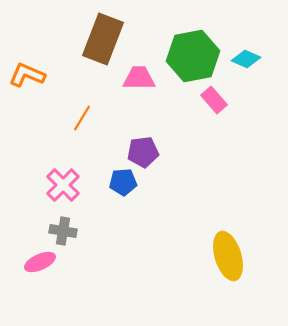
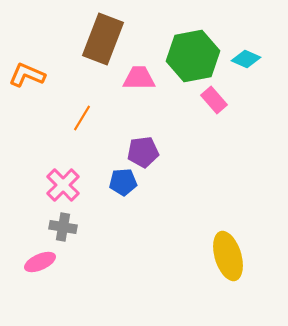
gray cross: moved 4 px up
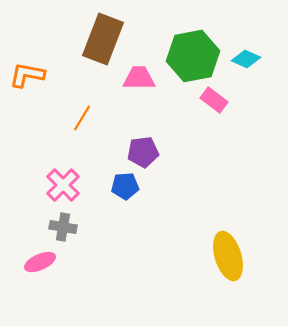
orange L-shape: rotated 12 degrees counterclockwise
pink rectangle: rotated 12 degrees counterclockwise
blue pentagon: moved 2 px right, 4 px down
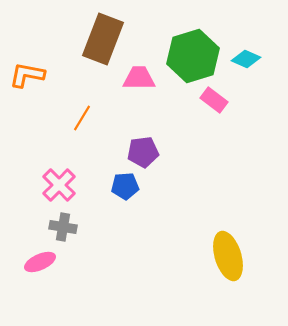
green hexagon: rotated 6 degrees counterclockwise
pink cross: moved 4 px left
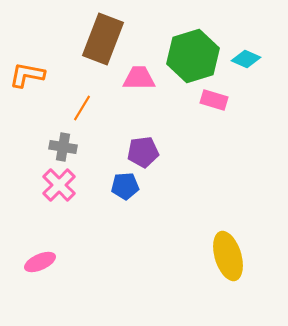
pink rectangle: rotated 20 degrees counterclockwise
orange line: moved 10 px up
gray cross: moved 80 px up
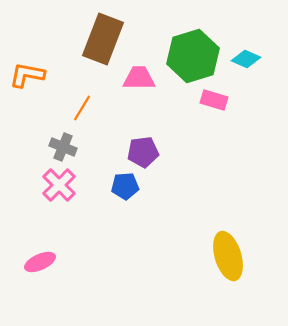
gray cross: rotated 12 degrees clockwise
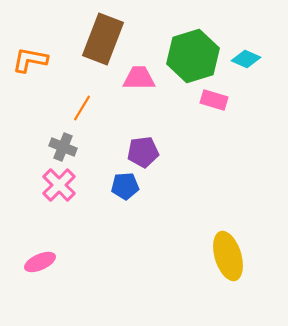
orange L-shape: moved 3 px right, 15 px up
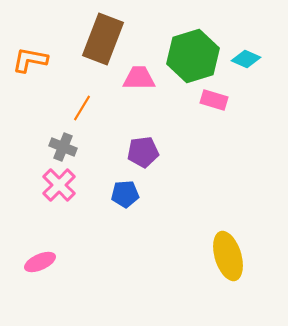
blue pentagon: moved 8 px down
